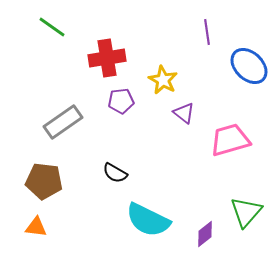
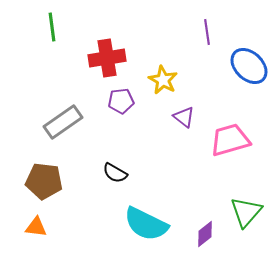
green line: rotated 48 degrees clockwise
purple triangle: moved 4 px down
cyan semicircle: moved 2 px left, 4 px down
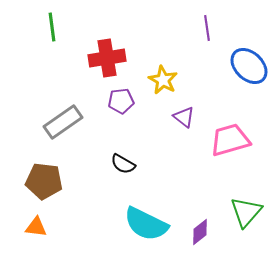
purple line: moved 4 px up
black semicircle: moved 8 px right, 9 px up
purple diamond: moved 5 px left, 2 px up
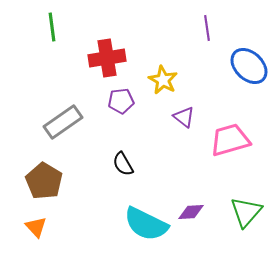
black semicircle: rotated 30 degrees clockwise
brown pentagon: rotated 24 degrees clockwise
orange triangle: rotated 40 degrees clockwise
purple diamond: moved 9 px left, 20 px up; rotated 36 degrees clockwise
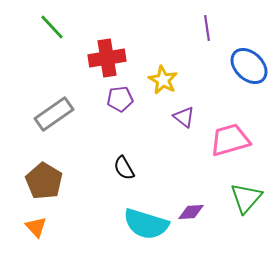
green line: rotated 36 degrees counterclockwise
purple pentagon: moved 1 px left, 2 px up
gray rectangle: moved 9 px left, 8 px up
black semicircle: moved 1 px right, 4 px down
green triangle: moved 14 px up
cyan semicircle: rotated 9 degrees counterclockwise
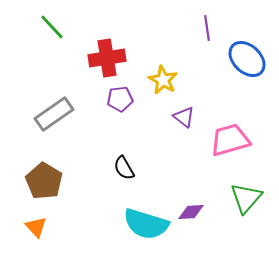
blue ellipse: moved 2 px left, 7 px up
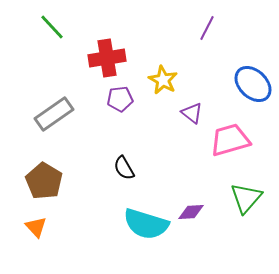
purple line: rotated 35 degrees clockwise
blue ellipse: moved 6 px right, 25 px down
purple triangle: moved 8 px right, 4 px up
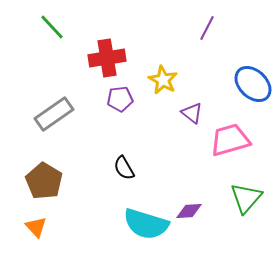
purple diamond: moved 2 px left, 1 px up
